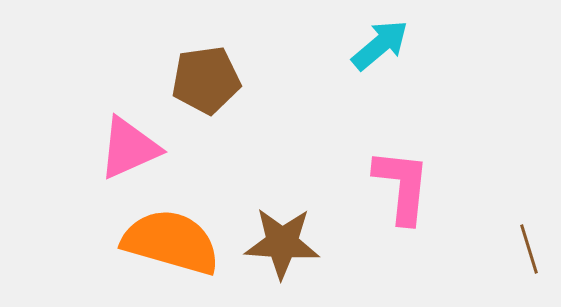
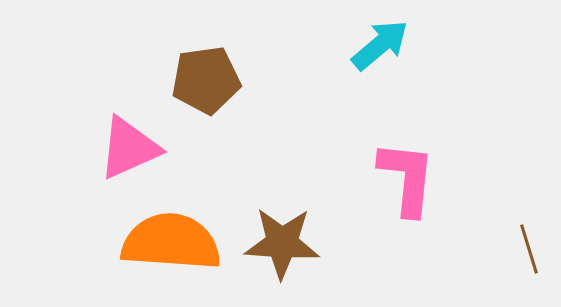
pink L-shape: moved 5 px right, 8 px up
orange semicircle: rotated 12 degrees counterclockwise
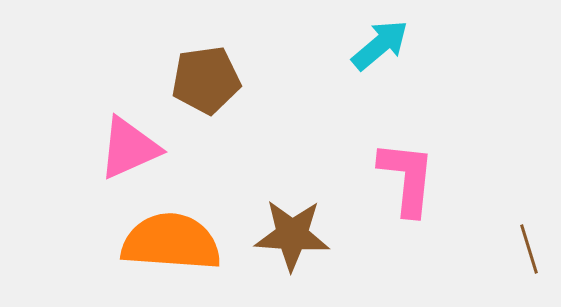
brown star: moved 10 px right, 8 px up
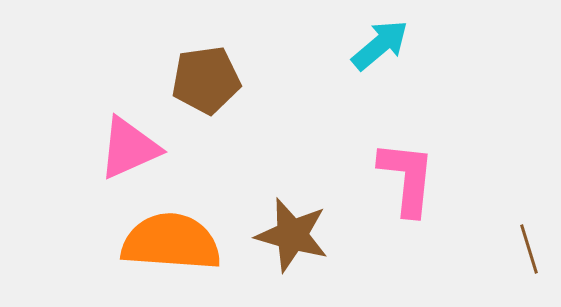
brown star: rotated 12 degrees clockwise
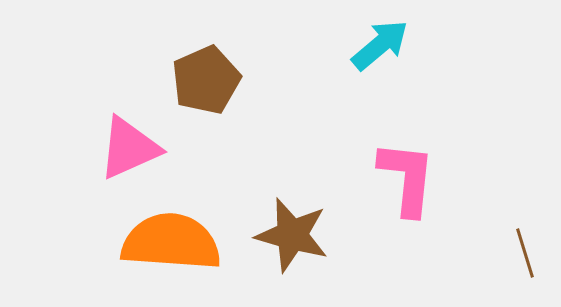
brown pentagon: rotated 16 degrees counterclockwise
brown line: moved 4 px left, 4 px down
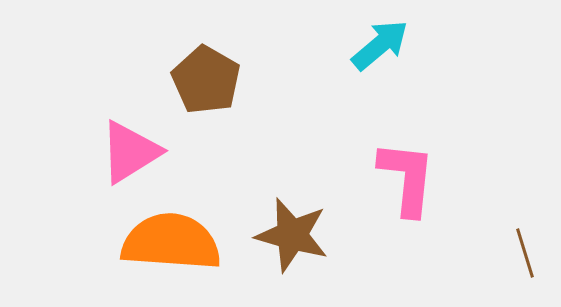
brown pentagon: rotated 18 degrees counterclockwise
pink triangle: moved 1 px right, 4 px down; rotated 8 degrees counterclockwise
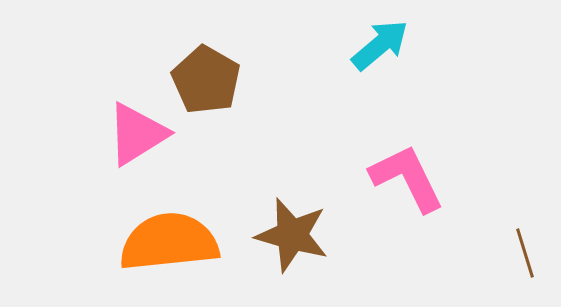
pink triangle: moved 7 px right, 18 px up
pink L-shape: rotated 32 degrees counterclockwise
orange semicircle: moved 2 px left; rotated 10 degrees counterclockwise
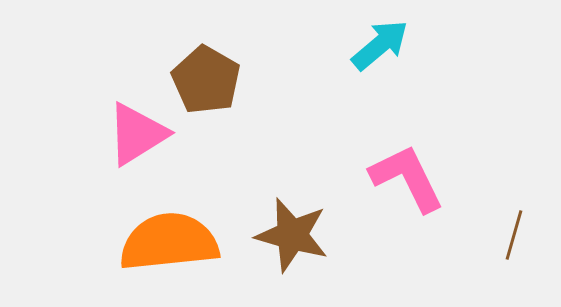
brown line: moved 11 px left, 18 px up; rotated 33 degrees clockwise
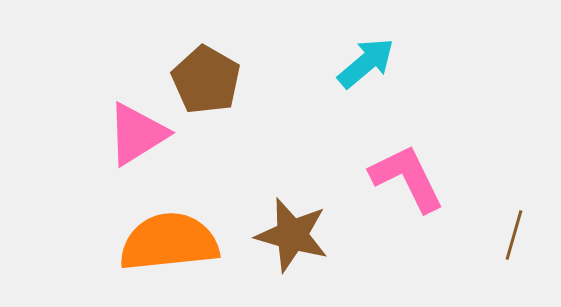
cyan arrow: moved 14 px left, 18 px down
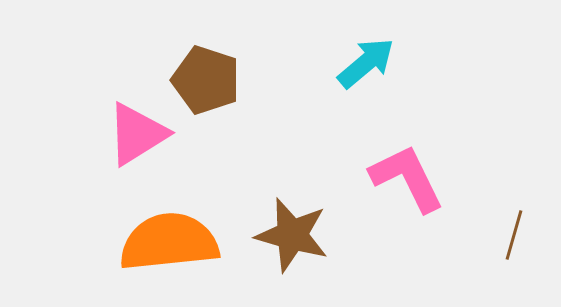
brown pentagon: rotated 12 degrees counterclockwise
